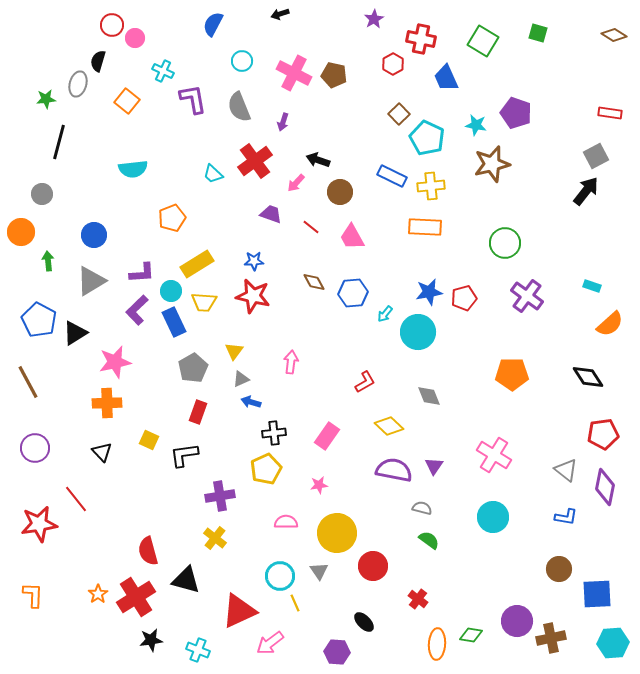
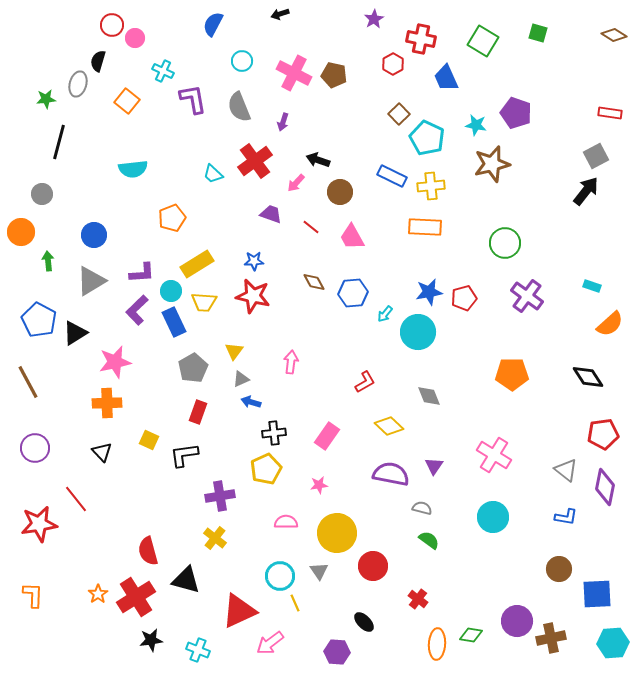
purple semicircle at (394, 470): moved 3 px left, 4 px down
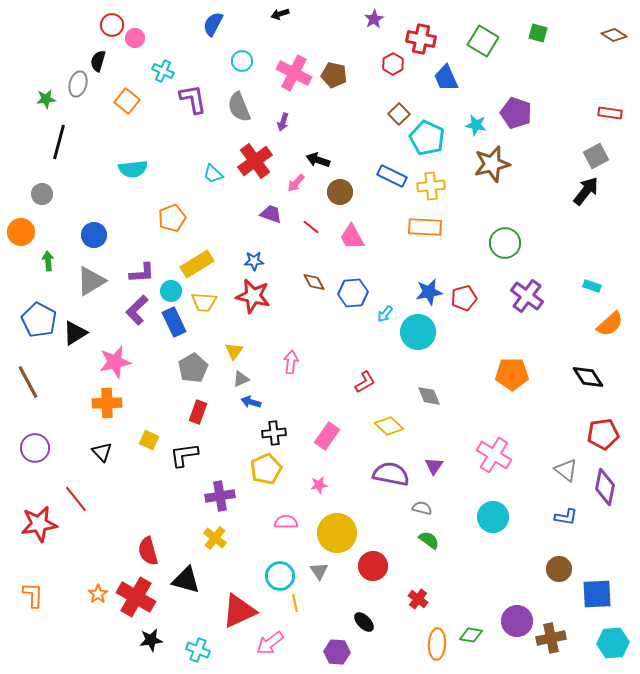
red cross at (136, 597): rotated 27 degrees counterclockwise
yellow line at (295, 603): rotated 12 degrees clockwise
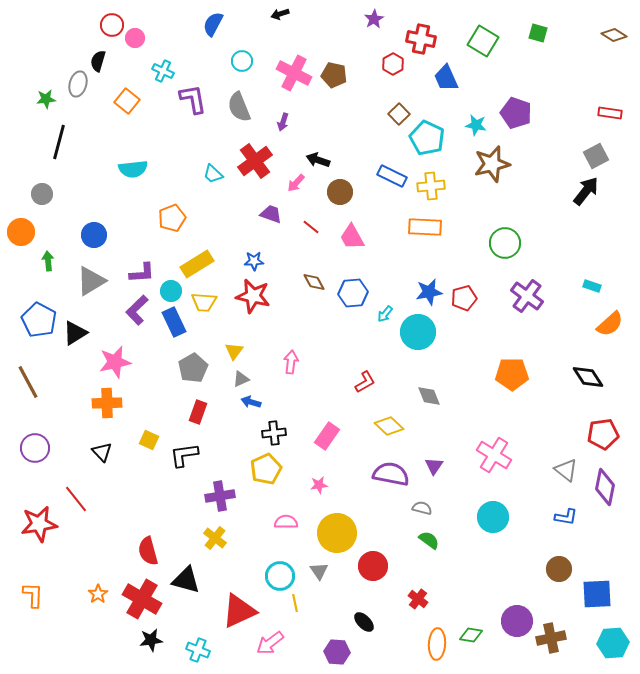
red cross at (136, 597): moved 6 px right, 2 px down
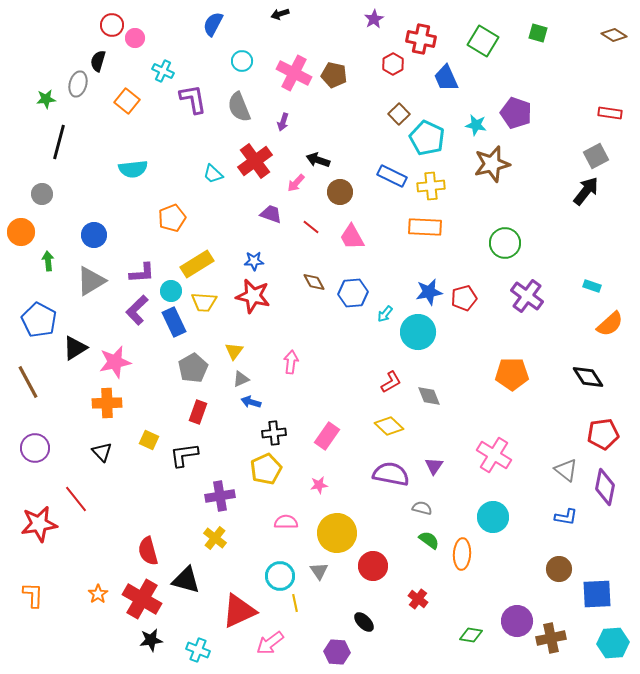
black triangle at (75, 333): moved 15 px down
red L-shape at (365, 382): moved 26 px right
orange ellipse at (437, 644): moved 25 px right, 90 px up
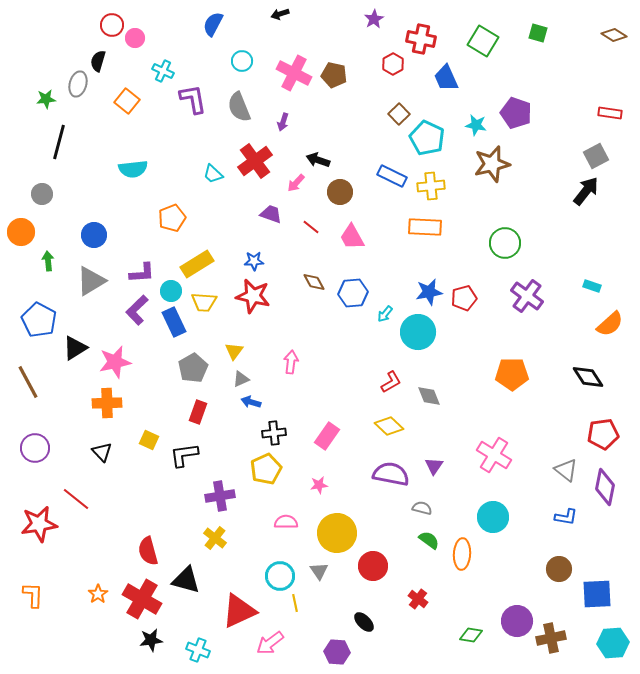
red line at (76, 499): rotated 12 degrees counterclockwise
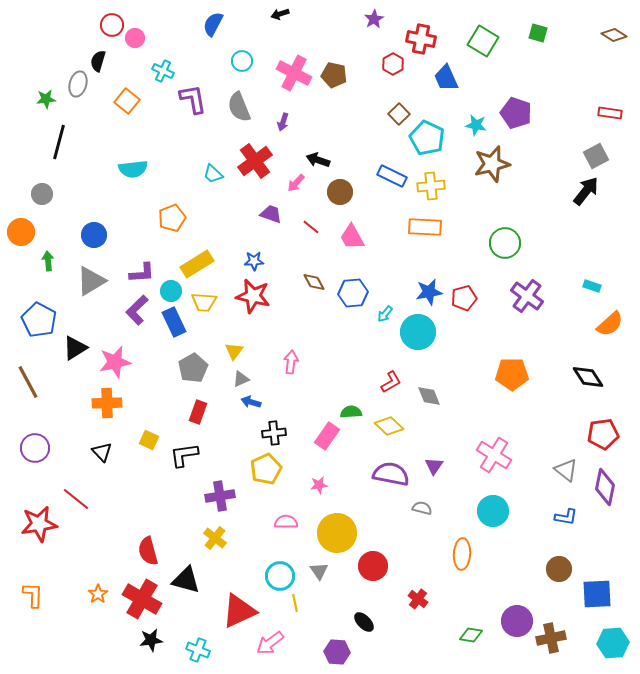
cyan circle at (493, 517): moved 6 px up
green semicircle at (429, 540): moved 78 px left, 128 px up; rotated 40 degrees counterclockwise
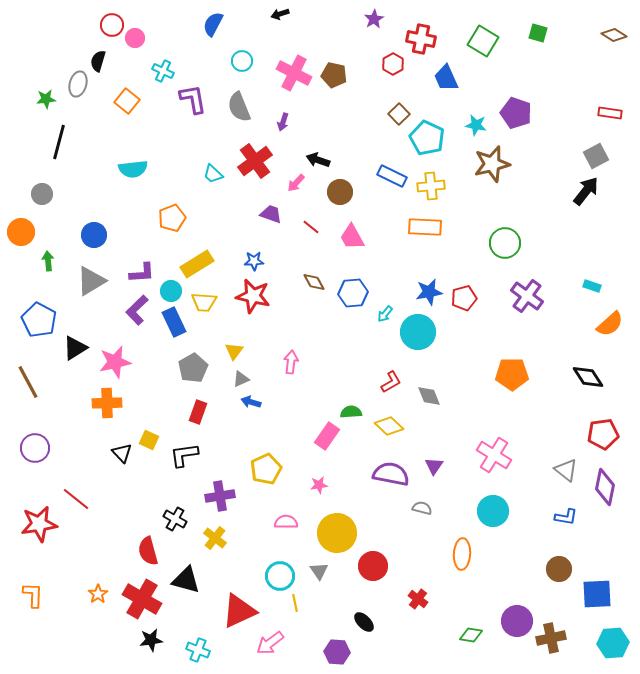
black cross at (274, 433): moved 99 px left, 86 px down; rotated 35 degrees clockwise
black triangle at (102, 452): moved 20 px right, 1 px down
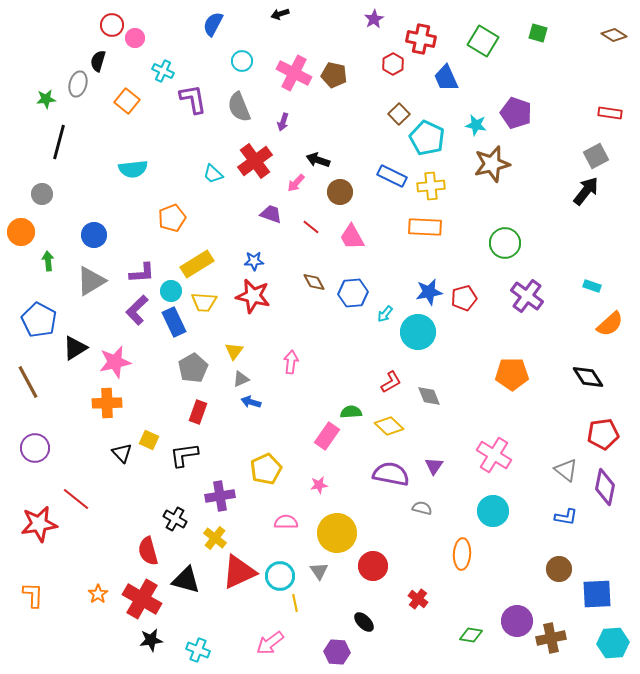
red triangle at (239, 611): moved 39 px up
